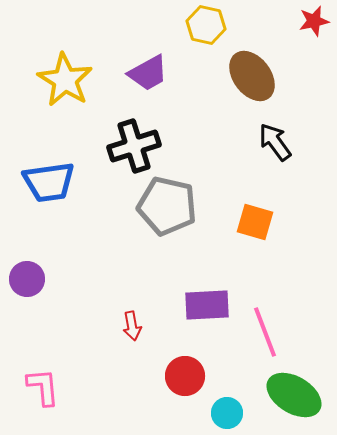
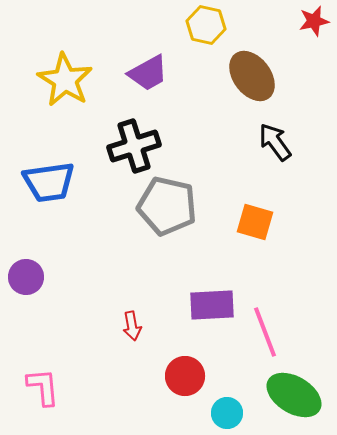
purple circle: moved 1 px left, 2 px up
purple rectangle: moved 5 px right
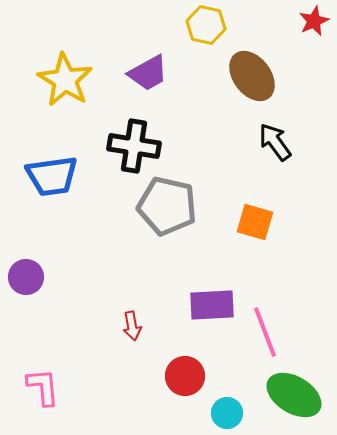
red star: rotated 12 degrees counterclockwise
black cross: rotated 27 degrees clockwise
blue trapezoid: moved 3 px right, 6 px up
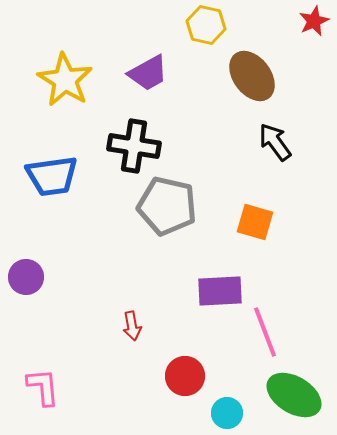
purple rectangle: moved 8 px right, 14 px up
